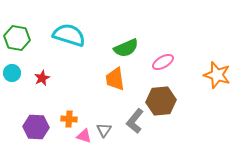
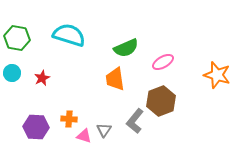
brown hexagon: rotated 16 degrees counterclockwise
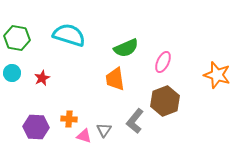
pink ellipse: rotated 35 degrees counterclockwise
brown hexagon: moved 4 px right
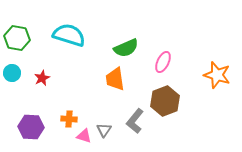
purple hexagon: moved 5 px left
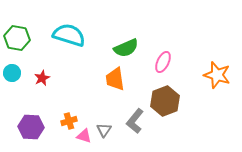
orange cross: moved 2 px down; rotated 21 degrees counterclockwise
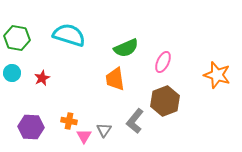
orange cross: rotated 28 degrees clockwise
pink triangle: rotated 42 degrees clockwise
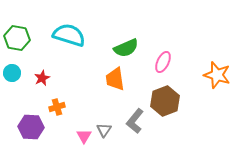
orange cross: moved 12 px left, 14 px up; rotated 28 degrees counterclockwise
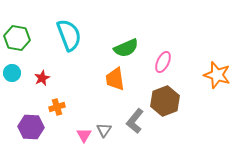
cyan semicircle: rotated 52 degrees clockwise
pink triangle: moved 1 px up
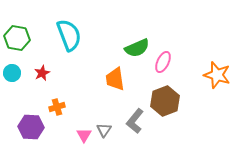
green semicircle: moved 11 px right
red star: moved 5 px up
